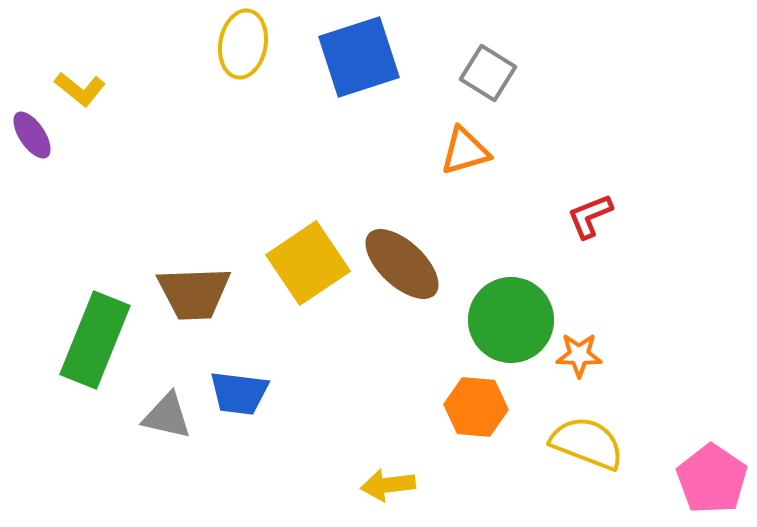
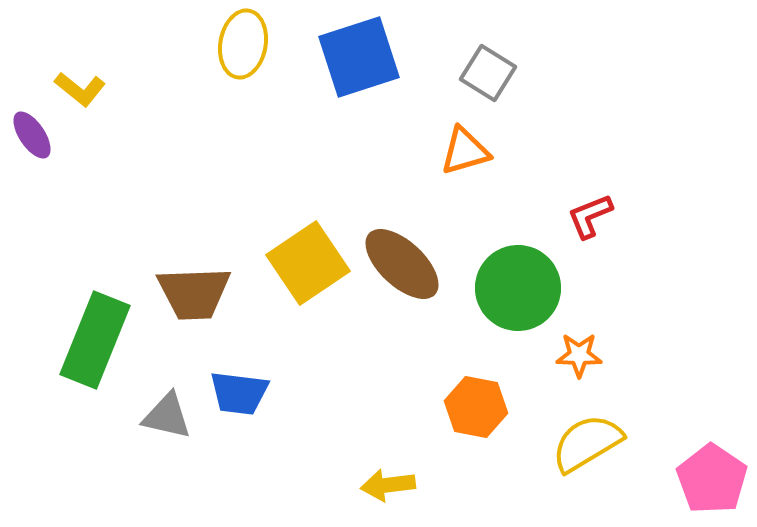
green circle: moved 7 px right, 32 px up
orange hexagon: rotated 6 degrees clockwise
yellow semicircle: rotated 52 degrees counterclockwise
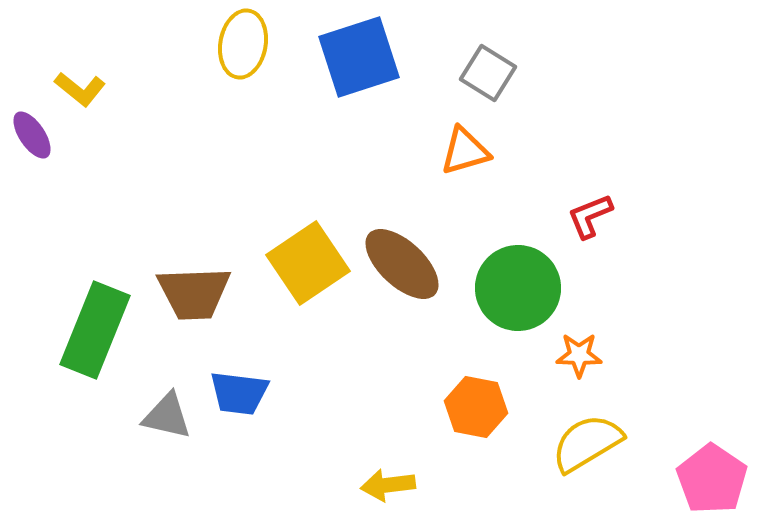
green rectangle: moved 10 px up
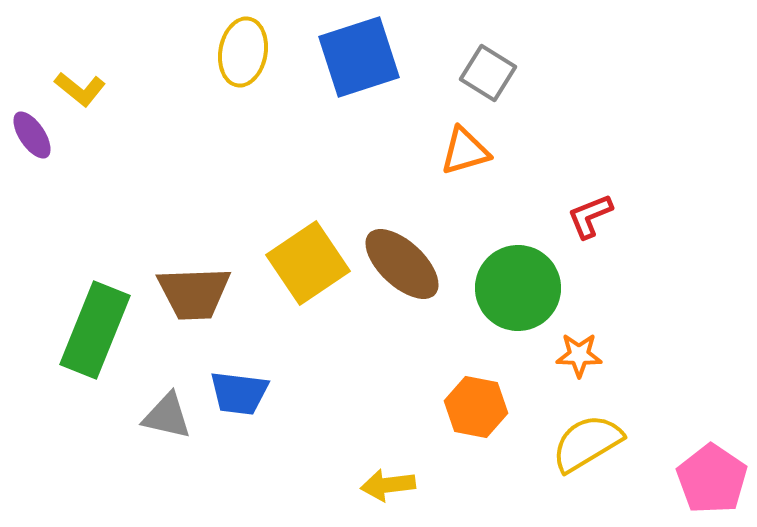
yellow ellipse: moved 8 px down
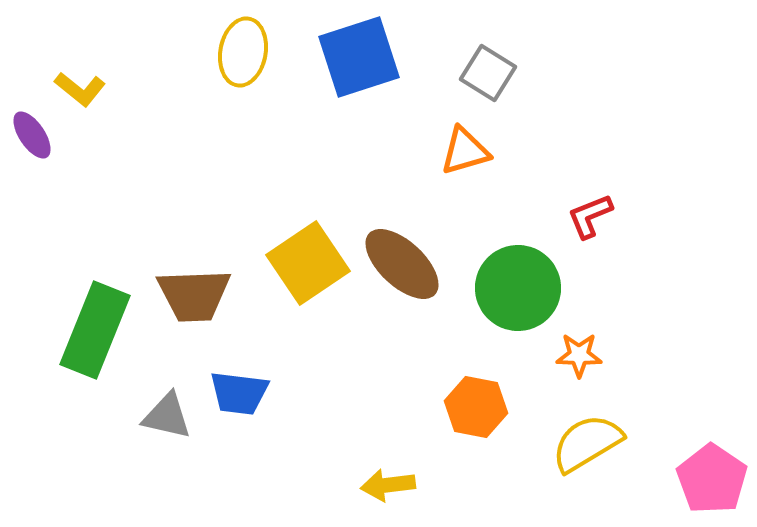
brown trapezoid: moved 2 px down
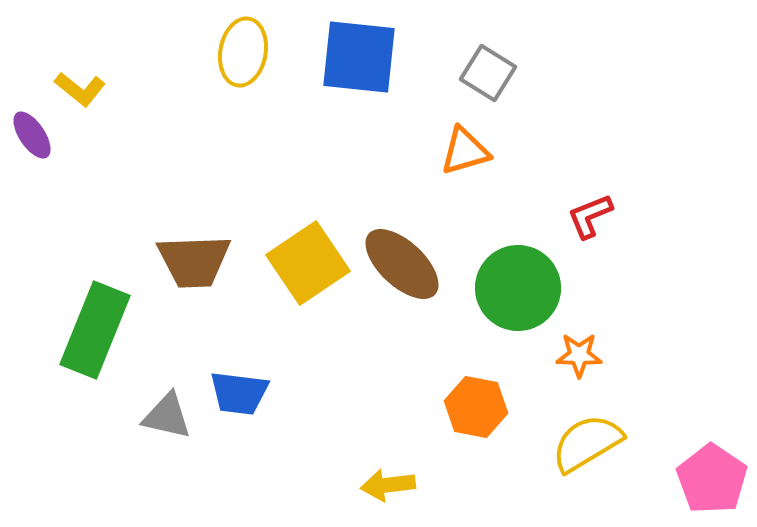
blue square: rotated 24 degrees clockwise
brown trapezoid: moved 34 px up
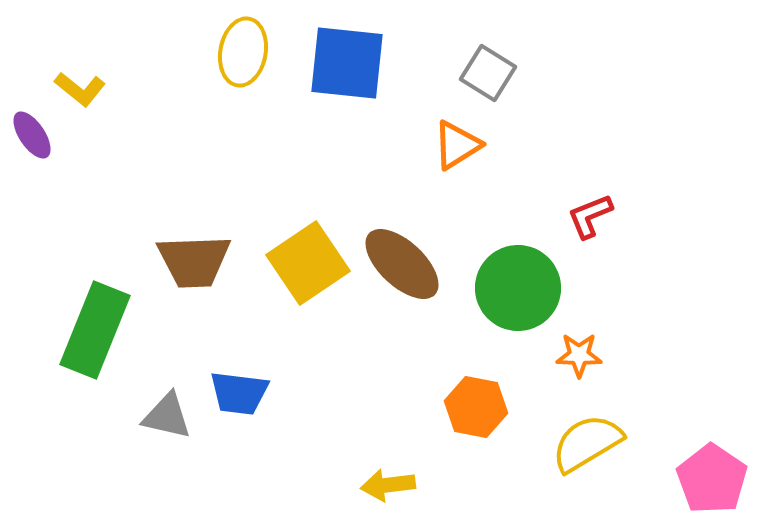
blue square: moved 12 px left, 6 px down
orange triangle: moved 8 px left, 6 px up; rotated 16 degrees counterclockwise
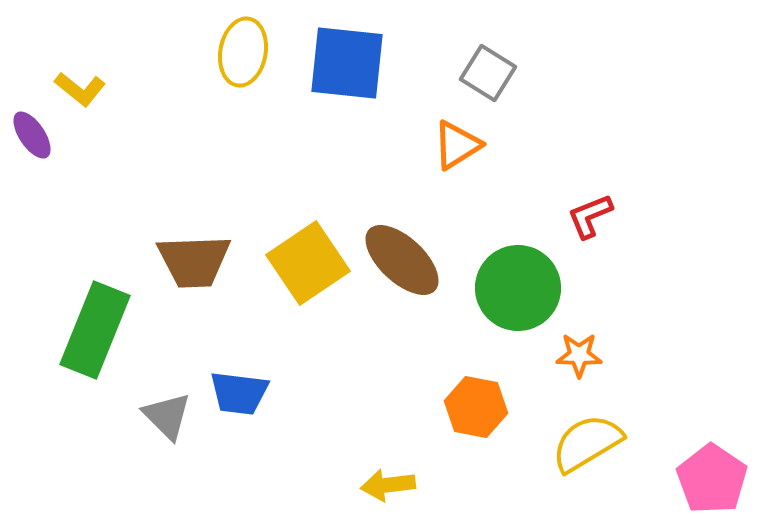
brown ellipse: moved 4 px up
gray triangle: rotated 32 degrees clockwise
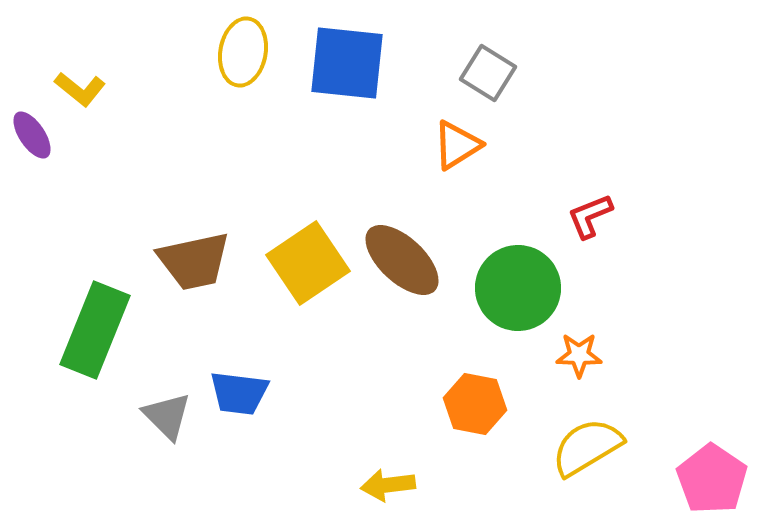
brown trapezoid: rotated 10 degrees counterclockwise
orange hexagon: moved 1 px left, 3 px up
yellow semicircle: moved 4 px down
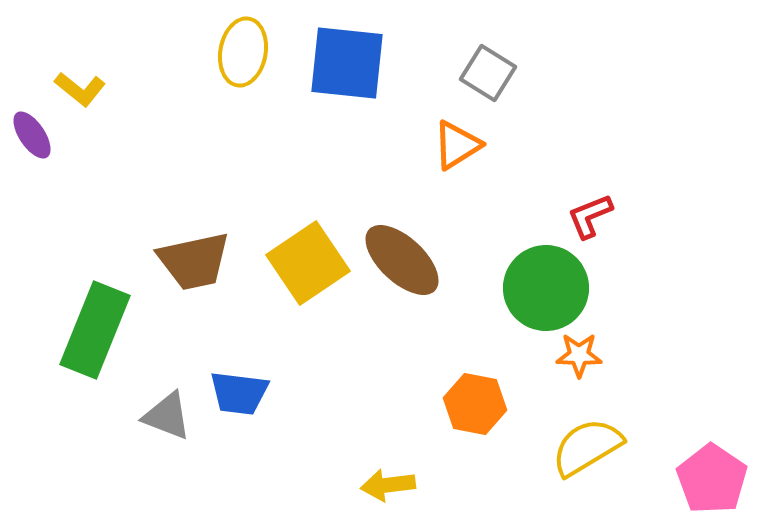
green circle: moved 28 px right
gray triangle: rotated 24 degrees counterclockwise
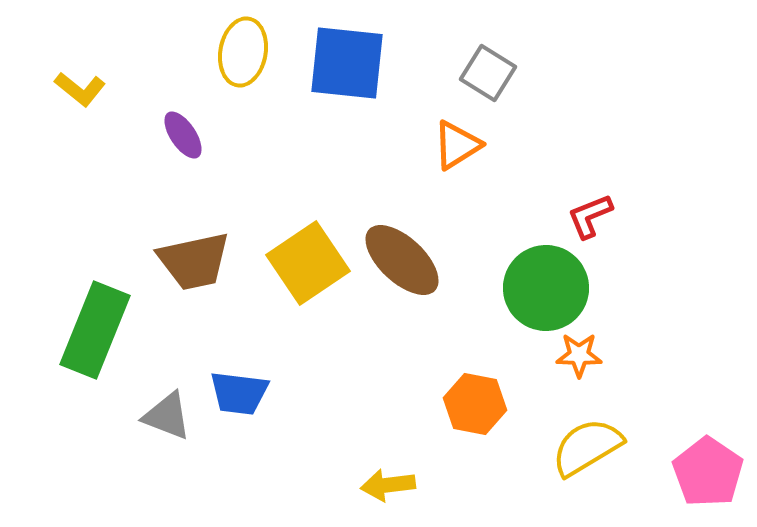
purple ellipse: moved 151 px right
pink pentagon: moved 4 px left, 7 px up
